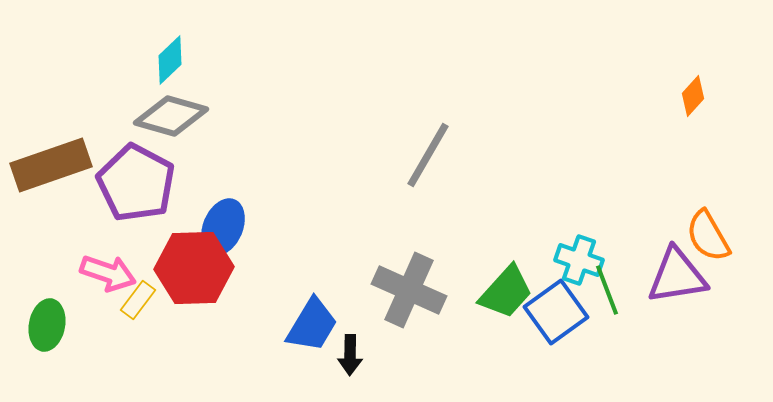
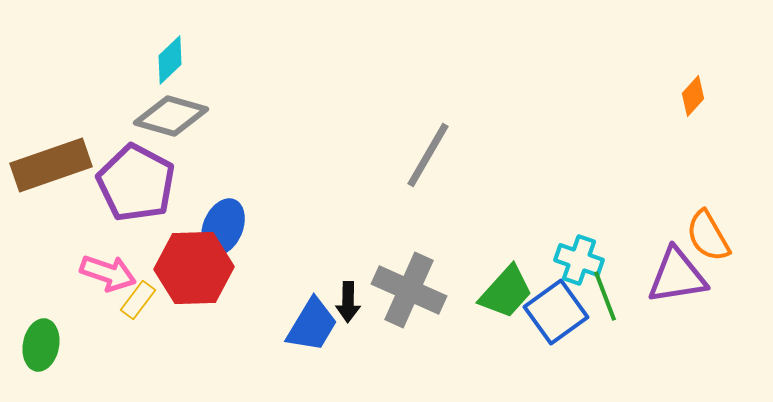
green line: moved 2 px left, 6 px down
green ellipse: moved 6 px left, 20 px down
black arrow: moved 2 px left, 53 px up
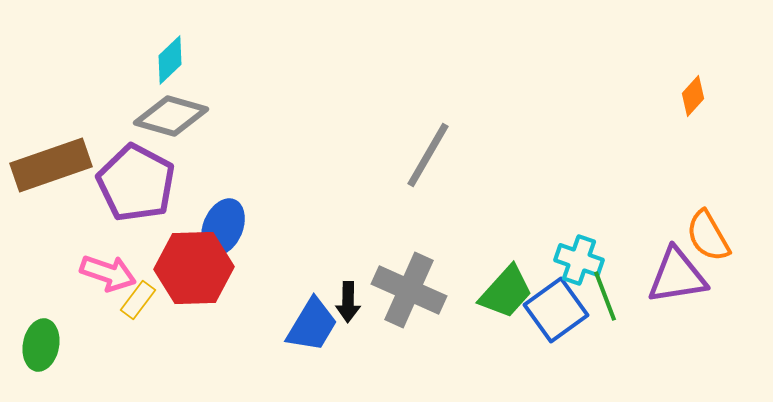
blue square: moved 2 px up
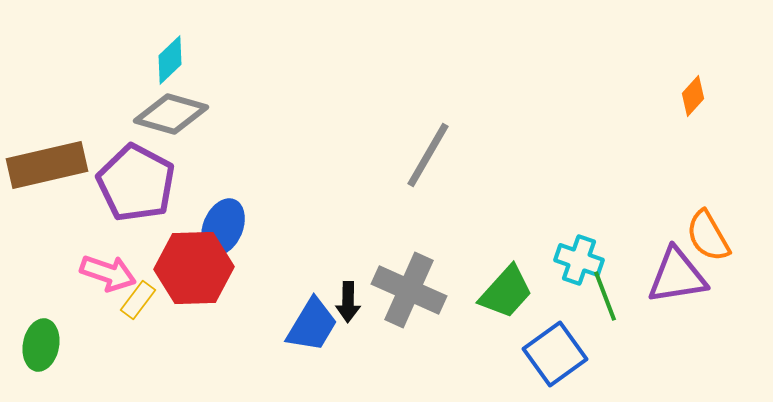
gray diamond: moved 2 px up
brown rectangle: moved 4 px left; rotated 6 degrees clockwise
blue square: moved 1 px left, 44 px down
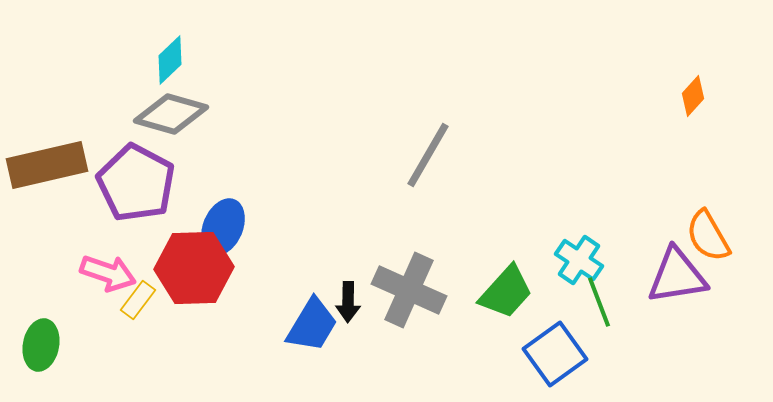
cyan cross: rotated 15 degrees clockwise
green line: moved 6 px left, 6 px down
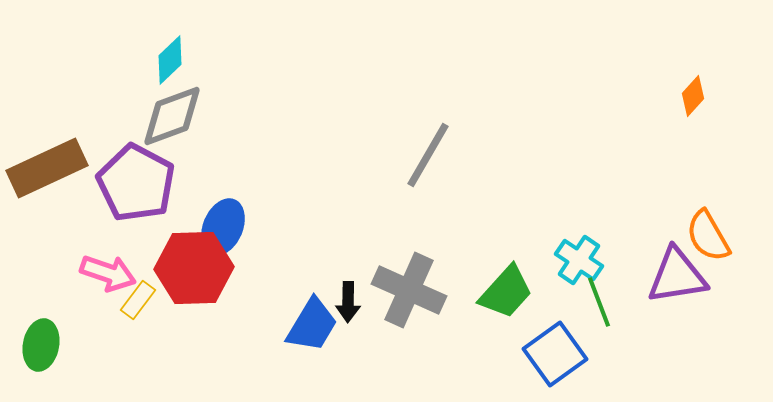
gray diamond: moved 1 px right, 2 px down; rotated 36 degrees counterclockwise
brown rectangle: moved 3 px down; rotated 12 degrees counterclockwise
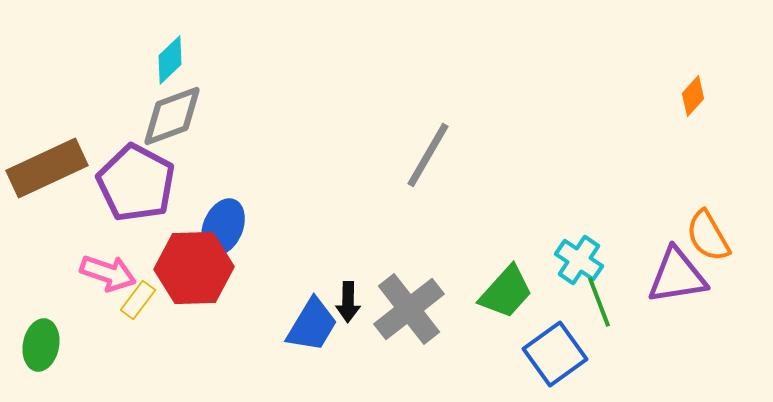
gray cross: moved 19 px down; rotated 28 degrees clockwise
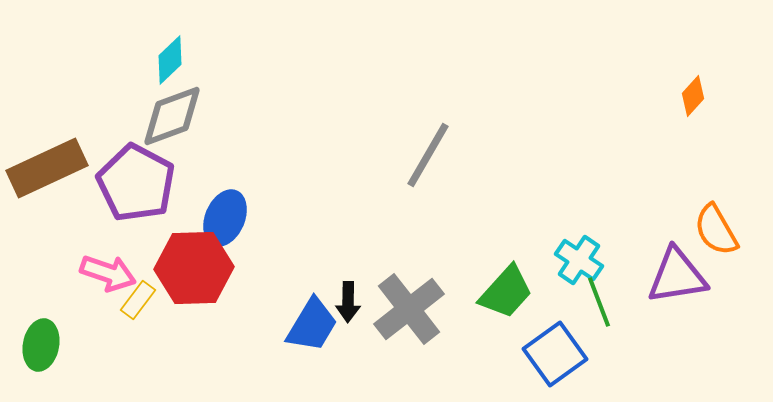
blue ellipse: moved 2 px right, 9 px up
orange semicircle: moved 8 px right, 6 px up
